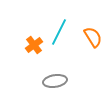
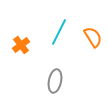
orange cross: moved 13 px left
gray ellipse: rotated 70 degrees counterclockwise
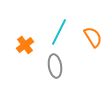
orange cross: moved 4 px right
gray ellipse: moved 15 px up; rotated 20 degrees counterclockwise
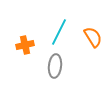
orange cross: rotated 24 degrees clockwise
gray ellipse: rotated 15 degrees clockwise
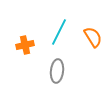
gray ellipse: moved 2 px right, 5 px down
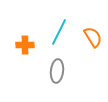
orange cross: rotated 12 degrees clockwise
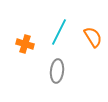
orange cross: moved 1 px up; rotated 18 degrees clockwise
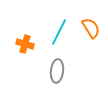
orange semicircle: moved 2 px left, 9 px up
